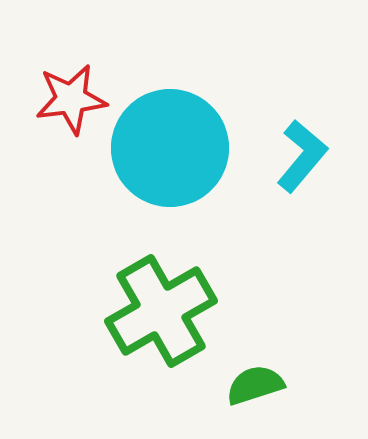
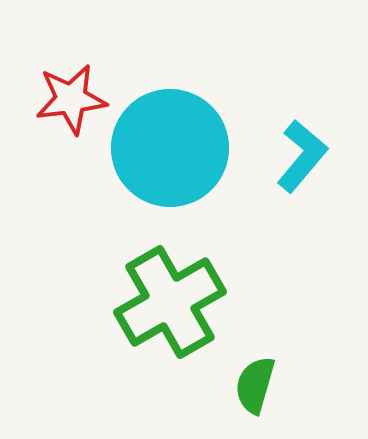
green cross: moved 9 px right, 9 px up
green semicircle: rotated 56 degrees counterclockwise
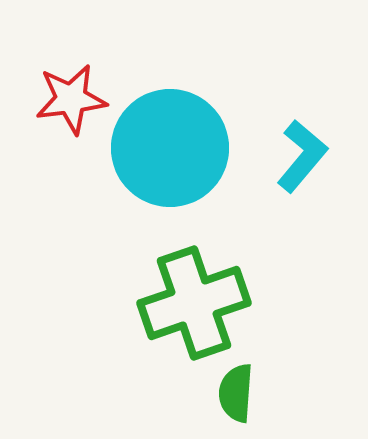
green cross: moved 24 px right, 1 px down; rotated 11 degrees clockwise
green semicircle: moved 19 px left, 8 px down; rotated 12 degrees counterclockwise
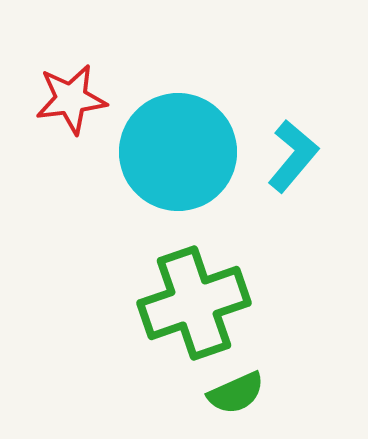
cyan circle: moved 8 px right, 4 px down
cyan L-shape: moved 9 px left
green semicircle: rotated 118 degrees counterclockwise
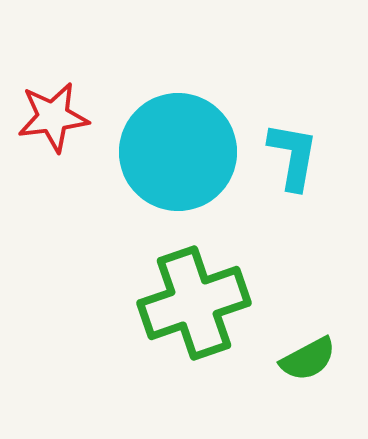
red star: moved 18 px left, 18 px down
cyan L-shape: rotated 30 degrees counterclockwise
green semicircle: moved 72 px right, 34 px up; rotated 4 degrees counterclockwise
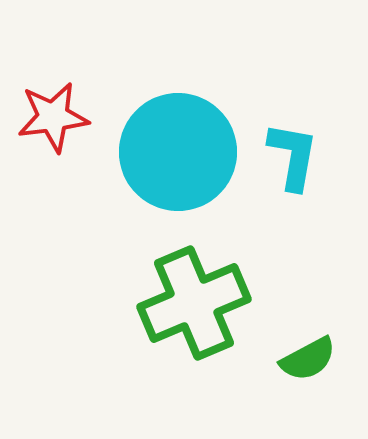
green cross: rotated 4 degrees counterclockwise
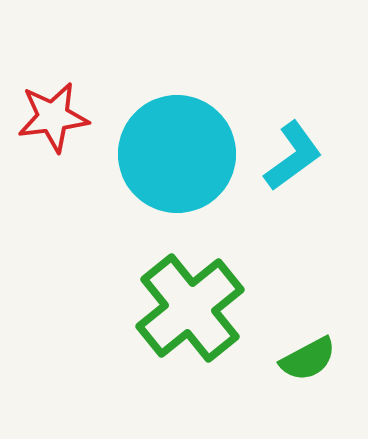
cyan circle: moved 1 px left, 2 px down
cyan L-shape: rotated 44 degrees clockwise
green cross: moved 4 px left, 5 px down; rotated 16 degrees counterclockwise
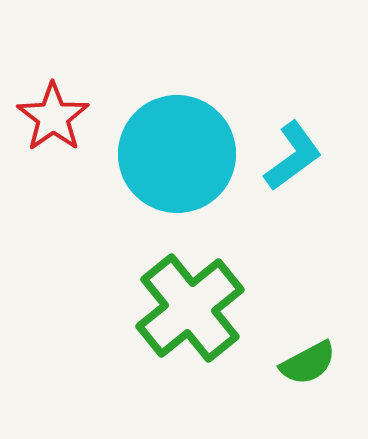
red star: rotated 28 degrees counterclockwise
green semicircle: moved 4 px down
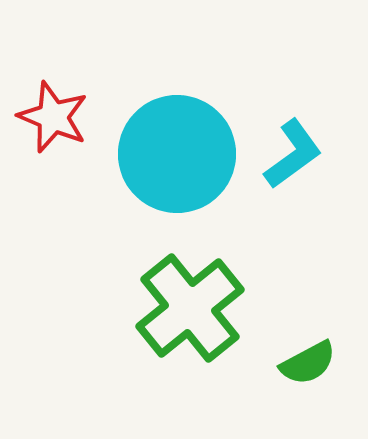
red star: rotated 14 degrees counterclockwise
cyan L-shape: moved 2 px up
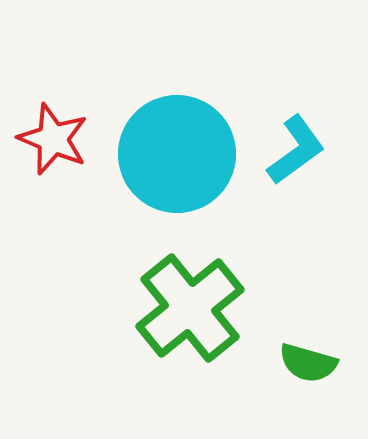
red star: moved 22 px down
cyan L-shape: moved 3 px right, 4 px up
green semicircle: rotated 44 degrees clockwise
